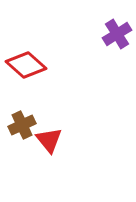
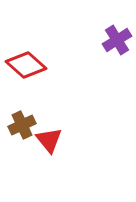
purple cross: moved 6 px down
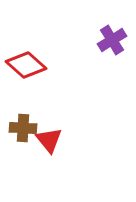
purple cross: moved 5 px left
brown cross: moved 1 px right, 3 px down; rotated 28 degrees clockwise
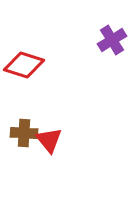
red diamond: moved 2 px left; rotated 24 degrees counterclockwise
brown cross: moved 1 px right, 5 px down
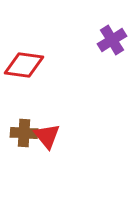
red diamond: rotated 9 degrees counterclockwise
red triangle: moved 2 px left, 4 px up
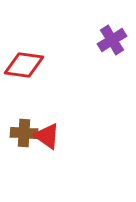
red triangle: rotated 16 degrees counterclockwise
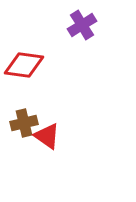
purple cross: moved 30 px left, 15 px up
brown cross: moved 10 px up; rotated 16 degrees counterclockwise
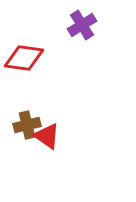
red diamond: moved 7 px up
brown cross: moved 3 px right, 2 px down
